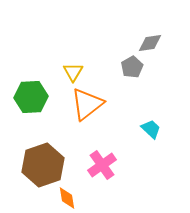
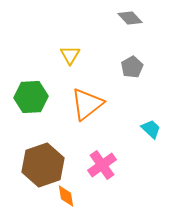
gray diamond: moved 20 px left, 25 px up; rotated 55 degrees clockwise
yellow triangle: moved 3 px left, 17 px up
orange diamond: moved 1 px left, 2 px up
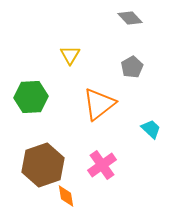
orange triangle: moved 12 px right
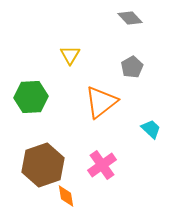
orange triangle: moved 2 px right, 2 px up
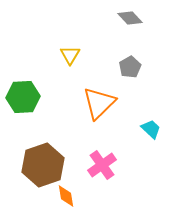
gray pentagon: moved 2 px left
green hexagon: moved 8 px left
orange triangle: moved 2 px left, 1 px down; rotated 6 degrees counterclockwise
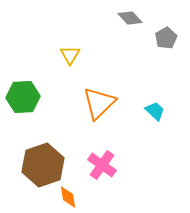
gray pentagon: moved 36 px right, 29 px up
cyan trapezoid: moved 4 px right, 18 px up
pink cross: rotated 20 degrees counterclockwise
orange diamond: moved 2 px right, 1 px down
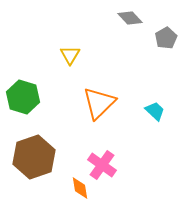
green hexagon: rotated 20 degrees clockwise
brown hexagon: moved 9 px left, 8 px up
orange diamond: moved 12 px right, 9 px up
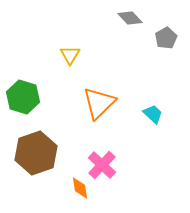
cyan trapezoid: moved 2 px left, 3 px down
brown hexagon: moved 2 px right, 4 px up
pink cross: rotated 8 degrees clockwise
